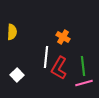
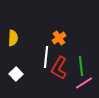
yellow semicircle: moved 1 px right, 6 px down
orange cross: moved 4 px left, 1 px down; rotated 24 degrees clockwise
green line: moved 2 px left
white square: moved 1 px left, 1 px up
pink line: rotated 18 degrees counterclockwise
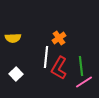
yellow semicircle: rotated 84 degrees clockwise
pink line: moved 1 px up
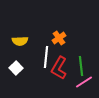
yellow semicircle: moved 7 px right, 3 px down
white square: moved 6 px up
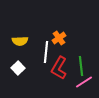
white line: moved 5 px up
white square: moved 2 px right
